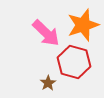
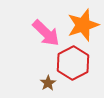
red hexagon: moved 1 px left, 1 px down; rotated 16 degrees clockwise
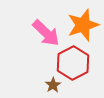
brown star: moved 5 px right, 2 px down
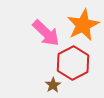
orange star: rotated 8 degrees counterclockwise
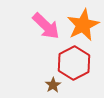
pink arrow: moved 7 px up
red hexagon: moved 1 px right
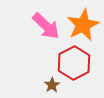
brown star: moved 1 px left
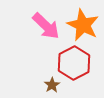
orange star: rotated 20 degrees counterclockwise
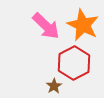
brown star: moved 2 px right, 1 px down
